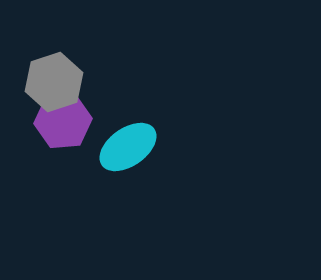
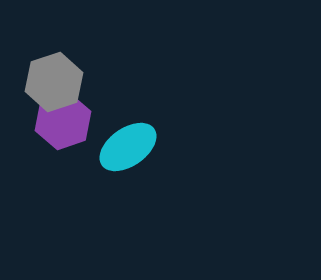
purple hexagon: rotated 14 degrees counterclockwise
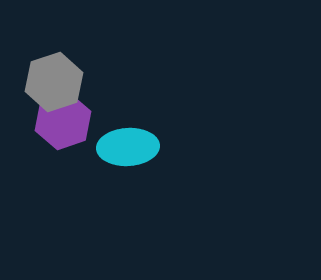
cyan ellipse: rotated 32 degrees clockwise
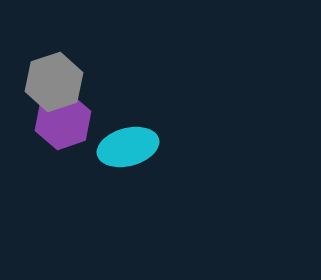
cyan ellipse: rotated 12 degrees counterclockwise
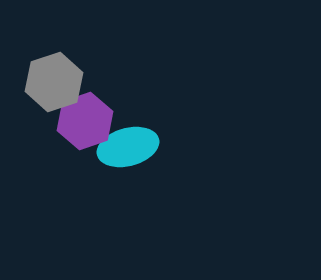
purple hexagon: moved 22 px right
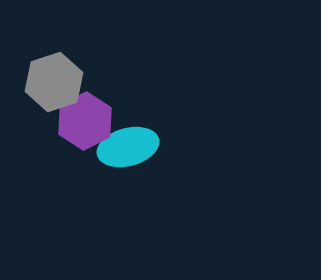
purple hexagon: rotated 8 degrees counterclockwise
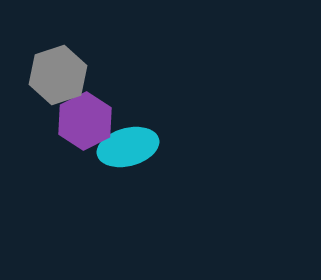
gray hexagon: moved 4 px right, 7 px up
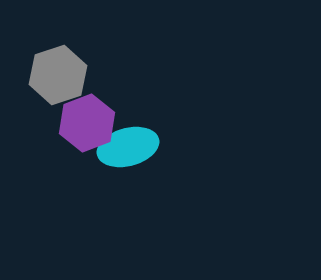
purple hexagon: moved 2 px right, 2 px down; rotated 6 degrees clockwise
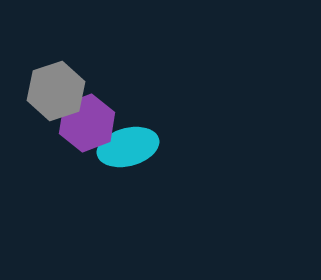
gray hexagon: moved 2 px left, 16 px down
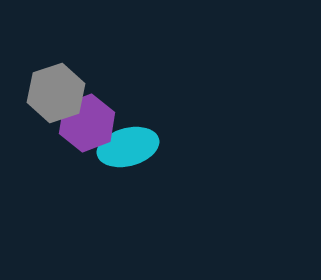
gray hexagon: moved 2 px down
